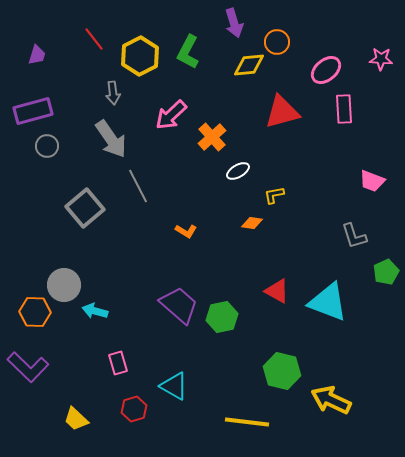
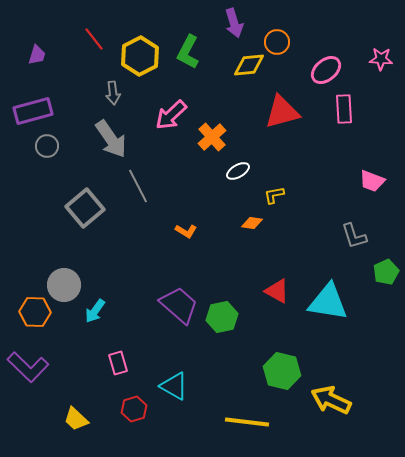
cyan triangle at (328, 302): rotated 12 degrees counterclockwise
cyan arrow at (95, 311): rotated 70 degrees counterclockwise
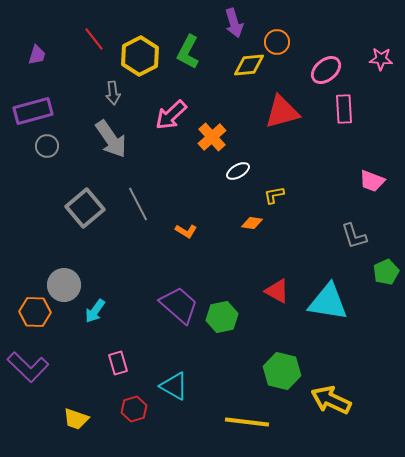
gray line at (138, 186): moved 18 px down
yellow trapezoid at (76, 419): rotated 24 degrees counterclockwise
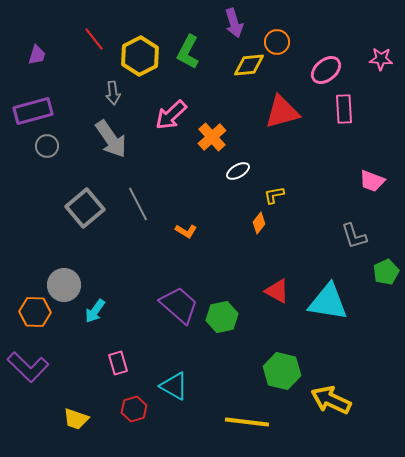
orange diamond at (252, 223): moved 7 px right; rotated 60 degrees counterclockwise
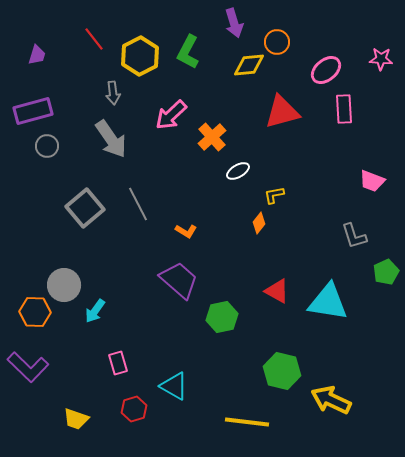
purple trapezoid at (179, 305): moved 25 px up
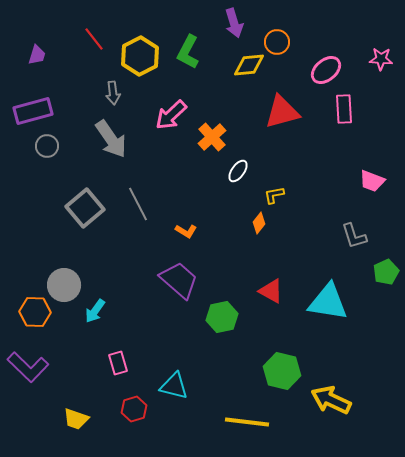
white ellipse at (238, 171): rotated 25 degrees counterclockwise
red triangle at (277, 291): moved 6 px left
cyan triangle at (174, 386): rotated 16 degrees counterclockwise
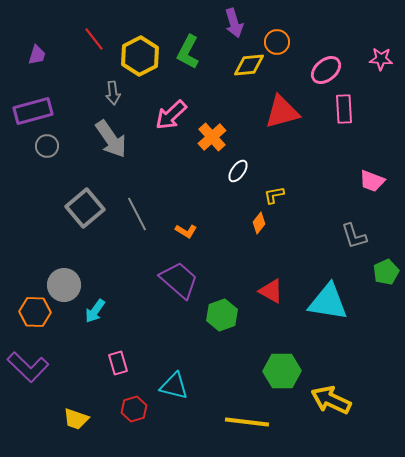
gray line at (138, 204): moved 1 px left, 10 px down
green hexagon at (222, 317): moved 2 px up; rotated 8 degrees counterclockwise
green hexagon at (282, 371): rotated 15 degrees counterclockwise
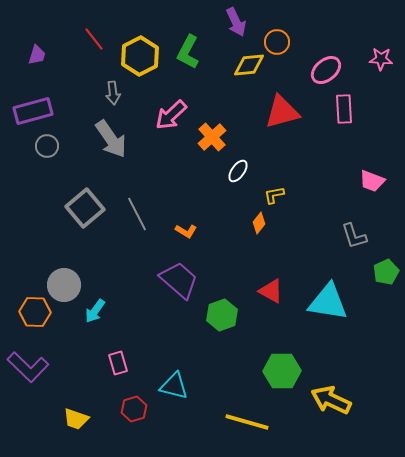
purple arrow at (234, 23): moved 2 px right, 1 px up; rotated 8 degrees counterclockwise
yellow line at (247, 422): rotated 9 degrees clockwise
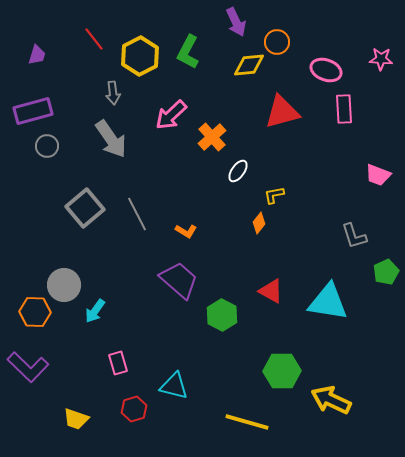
pink ellipse at (326, 70): rotated 60 degrees clockwise
pink trapezoid at (372, 181): moved 6 px right, 6 px up
green hexagon at (222, 315): rotated 12 degrees counterclockwise
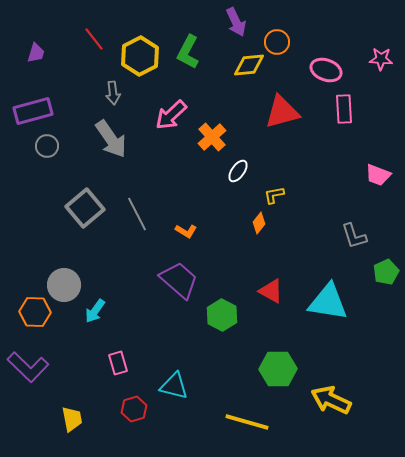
purple trapezoid at (37, 55): moved 1 px left, 2 px up
green hexagon at (282, 371): moved 4 px left, 2 px up
yellow trapezoid at (76, 419): moved 4 px left; rotated 120 degrees counterclockwise
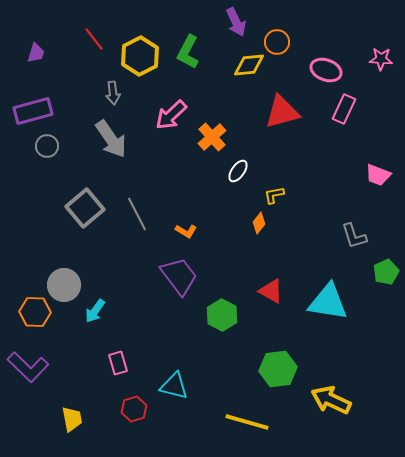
pink rectangle at (344, 109): rotated 28 degrees clockwise
purple trapezoid at (179, 280): moved 4 px up; rotated 12 degrees clockwise
green hexagon at (278, 369): rotated 6 degrees counterclockwise
